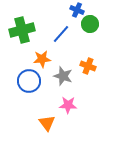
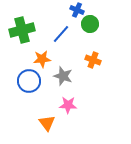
orange cross: moved 5 px right, 6 px up
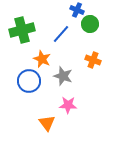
orange star: rotated 30 degrees clockwise
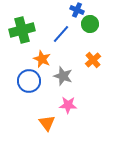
orange cross: rotated 28 degrees clockwise
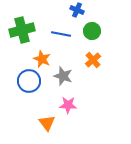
green circle: moved 2 px right, 7 px down
blue line: rotated 60 degrees clockwise
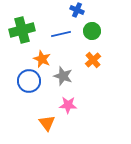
blue line: rotated 24 degrees counterclockwise
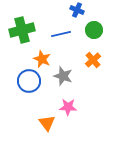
green circle: moved 2 px right, 1 px up
pink star: moved 2 px down
